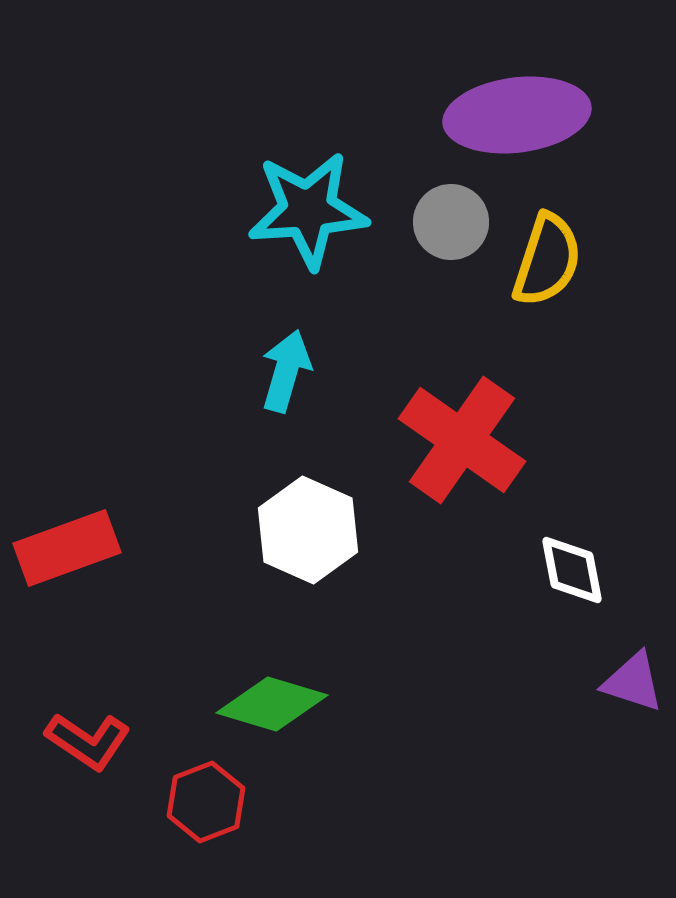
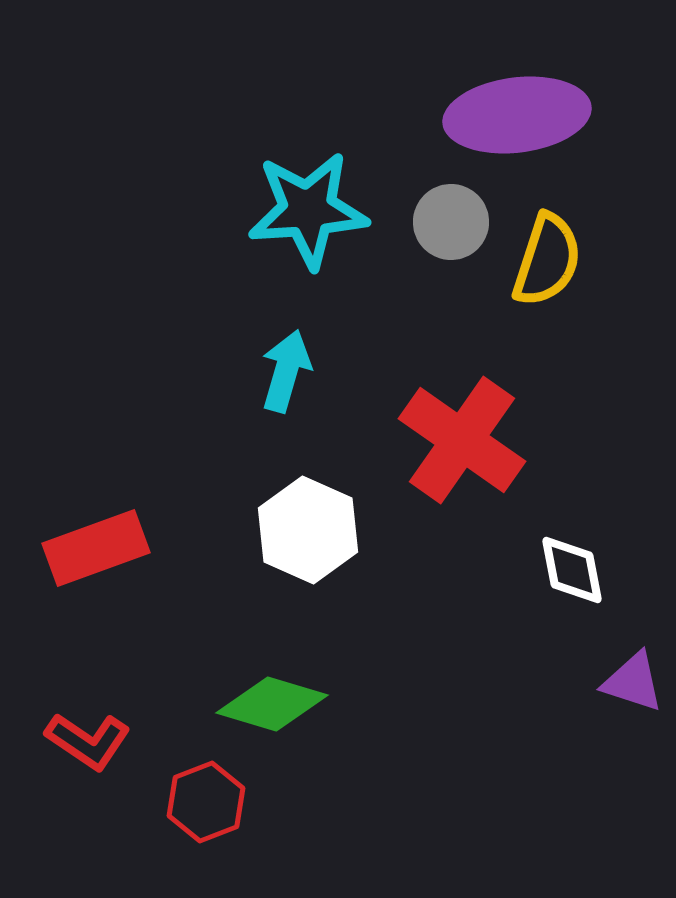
red rectangle: moved 29 px right
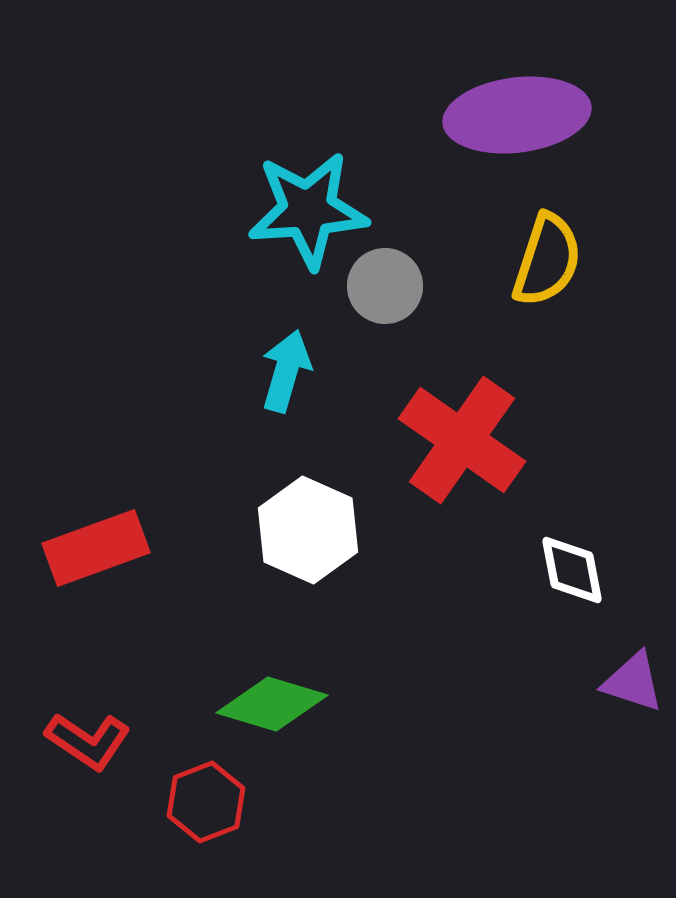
gray circle: moved 66 px left, 64 px down
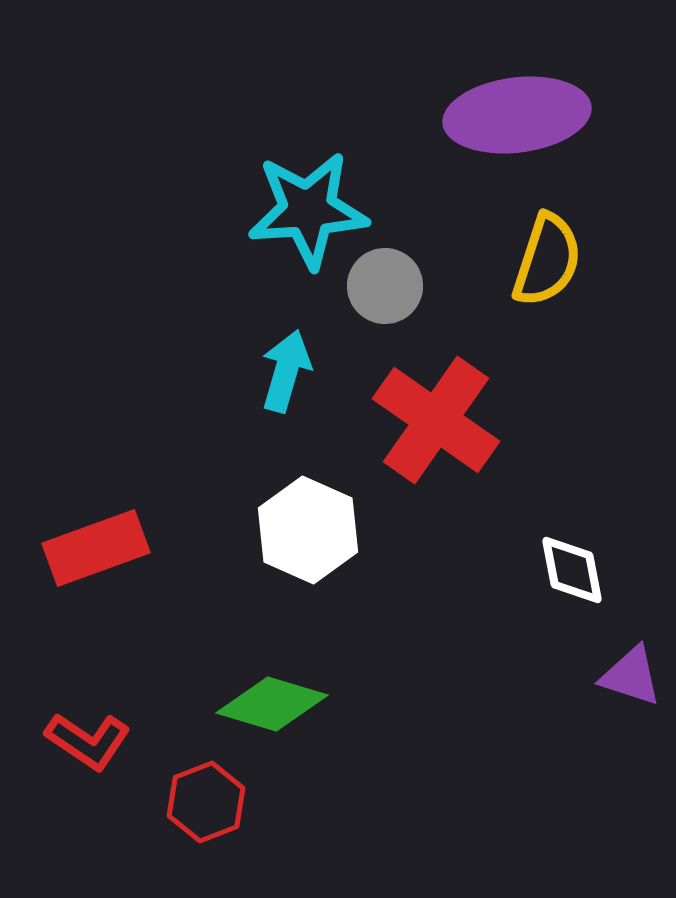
red cross: moved 26 px left, 20 px up
purple triangle: moved 2 px left, 6 px up
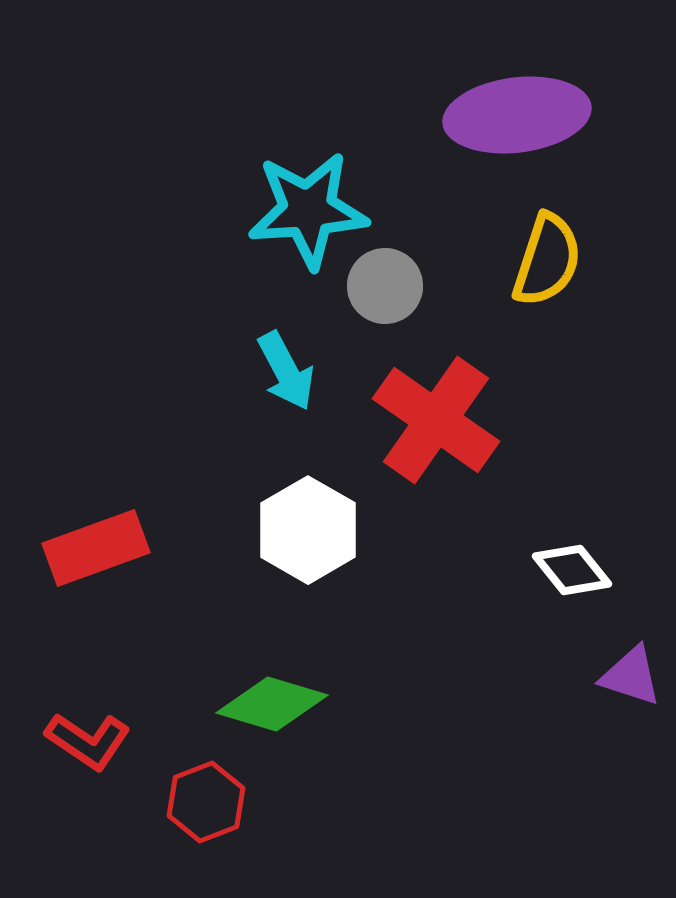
cyan arrow: rotated 136 degrees clockwise
white hexagon: rotated 6 degrees clockwise
white diamond: rotated 28 degrees counterclockwise
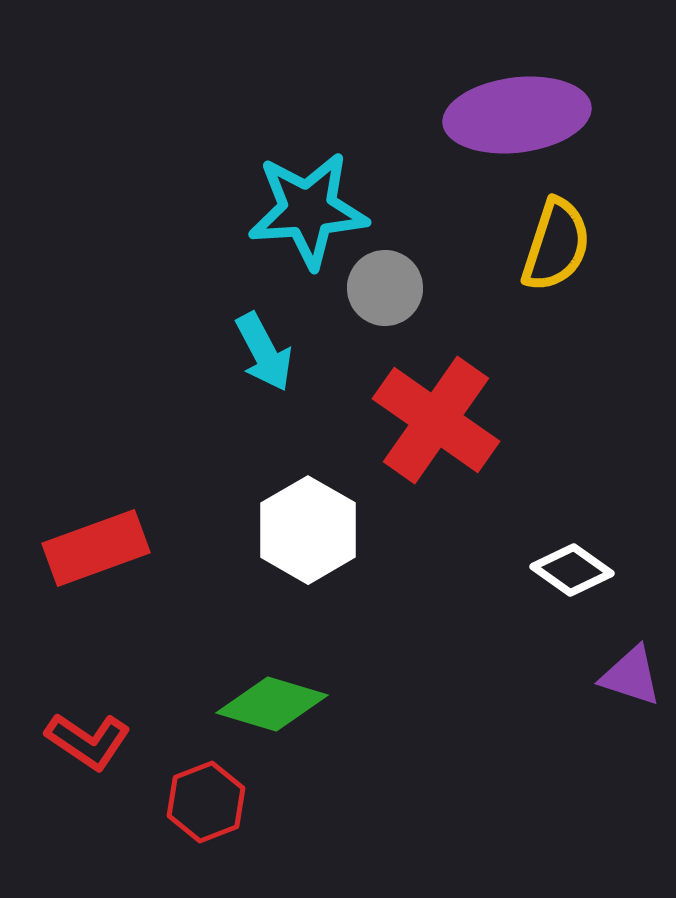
yellow semicircle: moved 9 px right, 15 px up
gray circle: moved 2 px down
cyan arrow: moved 22 px left, 19 px up
white diamond: rotated 16 degrees counterclockwise
